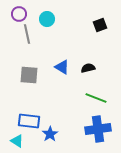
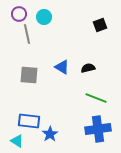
cyan circle: moved 3 px left, 2 px up
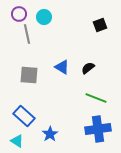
black semicircle: rotated 24 degrees counterclockwise
blue rectangle: moved 5 px left, 5 px up; rotated 35 degrees clockwise
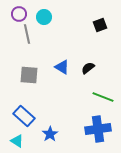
green line: moved 7 px right, 1 px up
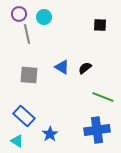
black square: rotated 24 degrees clockwise
black semicircle: moved 3 px left
blue cross: moved 1 px left, 1 px down
